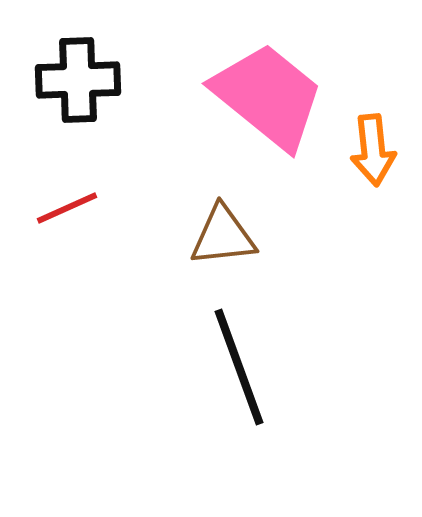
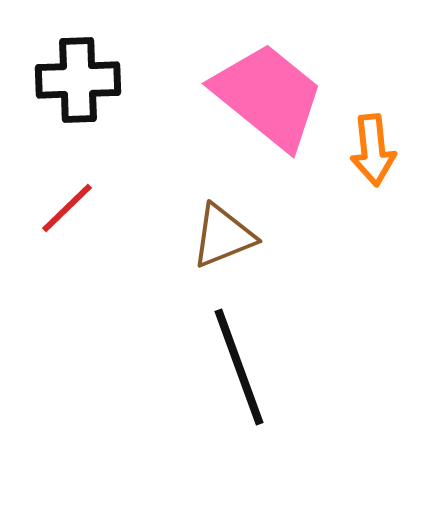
red line: rotated 20 degrees counterclockwise
brown triangle: rotated 16 degrees counterclockwise
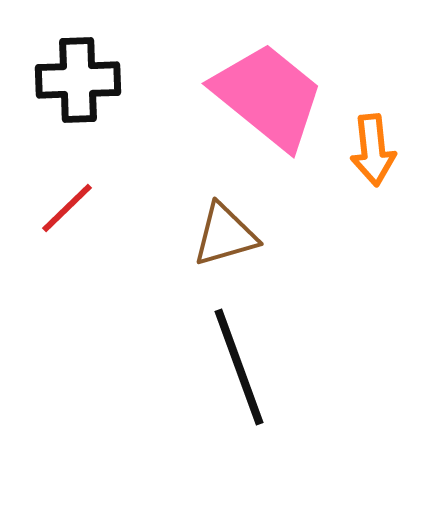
brown triangle: moved 2 px right, 1 px up; rotated 6 degrees clockwise
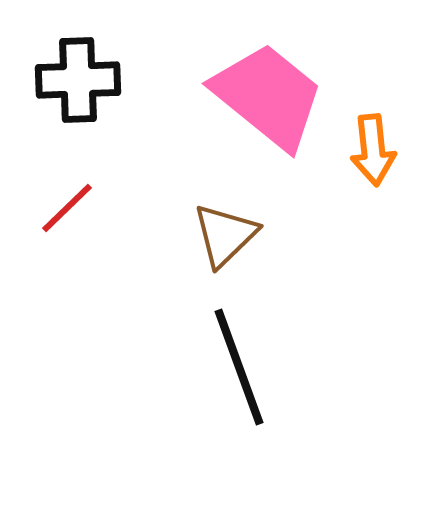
brown triangle: rotated 28 degrees counterclockwise
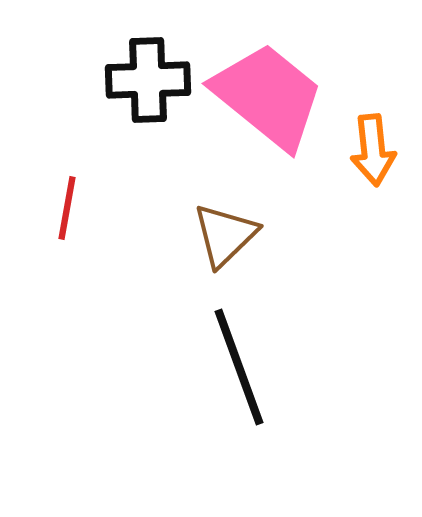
black cross: moved 70 px right
red line: rotated 36 degrees counterclockwise
